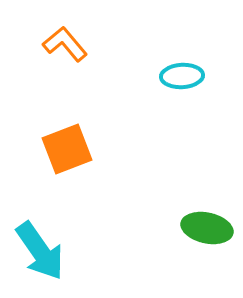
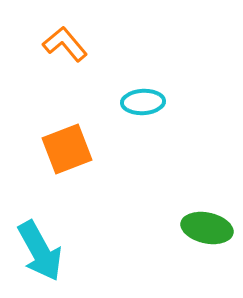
cyan ellipse: moved 39 px left, 26 px down
cyan arrow: rotated 6 degrees clockwise
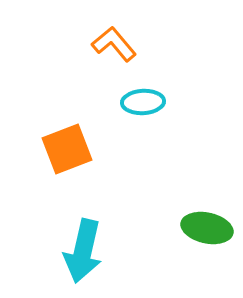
orange L-shape: moved 49 px right
cyan arrow: moved 43 px right; rotated 42 degrees clockwise
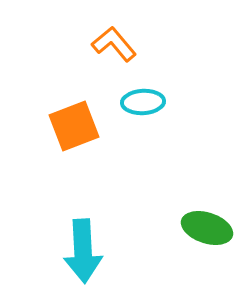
orange square: moved 7 px right, 23 px up
green ellipse: rotated 6 degrees clockwise
cyan arrow: rotated 16 degrees counterclockwise
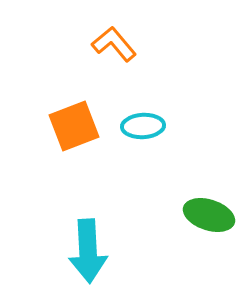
cyan ellipse: moved 24 px down
green ellipse: moved 2 px right, 13 px up
cyan arrow: moved 5 px right
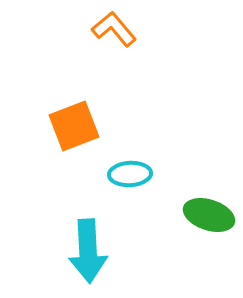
orange L-shape: moved 15 px up
cyan ellipse: moved 13 px left, 48 px down
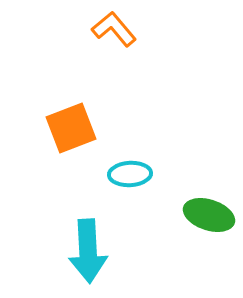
orange square: moved 3 px left, 2 px down
